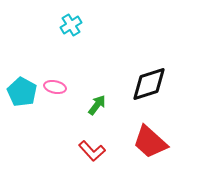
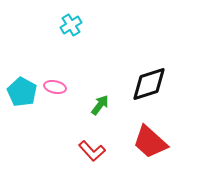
green arrow: moved 3 px right
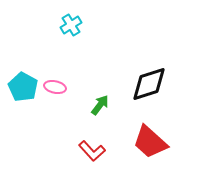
cyan pentagon: moved 1 px right, 5 px up
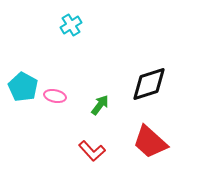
pink ellipse: moved 9 px down
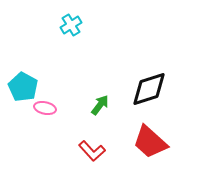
black diamond: moved 5 px down
pink ellipse: moved 10 px left, 12 px down
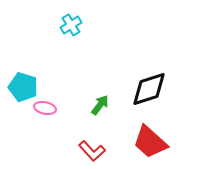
cyan pentagon: rotated 12 degrees counterclockwise
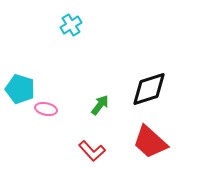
cyan pentagon: moved 3 px left, 2 px down
pink ellipse: moved 1 px right, 1 px down
